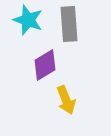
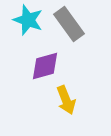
gray rectangle: rotated 32 degrees counterclockwise
purple diamond: moved 1 px down; rotated 16 degrees clockwise
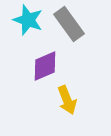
purple diamond: rotated 8 degrees counterclockwise
yellow arrow: moved 1 px right
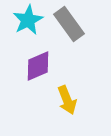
cyan star: rotated 24 degrees clockwise
purple diamond: moved 7 px left
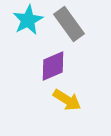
purple diamond: moved 15 px right
yellow arrow: rotated 36 degrees counterclockwise
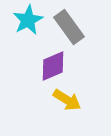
gray rectangle: moved 3 px down
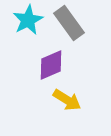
gray rectangle: moved 4 px up
purple diamond: moved 2 px left, 1 px up
